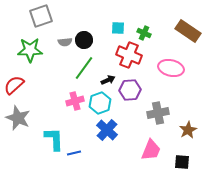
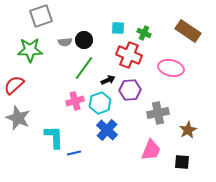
cyan L-shape: moved 2 px up
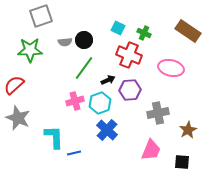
cyan square: rotated 24 degrees clockwise
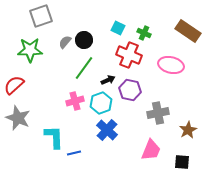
gray semicircle: rotated 136 degrees clockwise
pink ellipse: moved 3 px up
purple hexagon: rotated 15 degrees clockwise
cyan hexagon: moved 1 px right
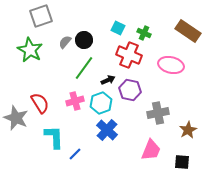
green star: rotated 30 degrees clockwise
red semicircle: moved 26 px right, 18 px down; rotated 100 degrees clockwise
gray star: moved 2 px left
blue line: moved 1 px right, 1 px down; rotated 32 degrees counterclockwise
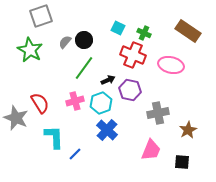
red cross: moved 4 px right
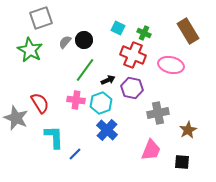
gray square: moved 2 px down
brown rectangle: rotated 25 degrees clockwise
green line: moved 1 px right, 2 px down
purple hexagon: moved 2 px right, 2 px up
pink cross: moved 1 px right, 1 px up; rotated 24 degrees clockwise
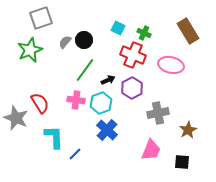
green star: rotated 20 degrees clockwise
purple hexagon: rotated 20 degrees clockwise
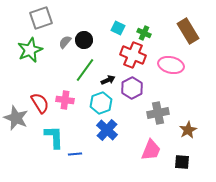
pink cross: moved 11 px left
blue line: rotated 40 degrees clockwise
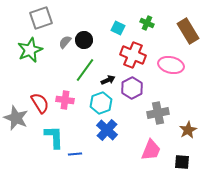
green cross: moved 3 px right, 10 px up
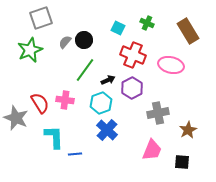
pink trapezoid: moved 1 px right
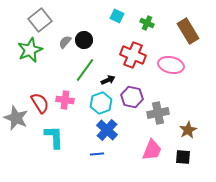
gray square: moved 1 px left, 2 px down; rotated 20 degrees counterclockwise
cyan square: moved 1 px left, 12 px up
purple hexagon: moved 9 px down; rotated 20 degrees counterclockwise
blue line: moved 22 px right
black square: moved 1 px right, 5 px up
